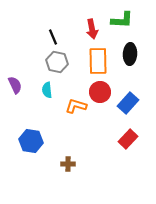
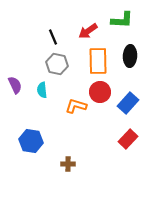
red arrow: moved 4 px left, 2 px down; rotated 66 degrees clockwise
black ellipse: moved 2 px down
gray hexagon: moved 2 px down
cyan semicircle: moved 5 px left
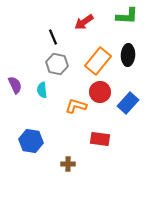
green L-shape: moved 5 px right, 4 px up
red arrow: moved 4 px left, 9 px up
black ellipse: moved 2 px left, 1 px up
orange rectangle: rotated 40 degrees clockwise
red rectangle: moved 28 px left; rotated 54 degrees clockwise
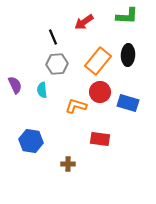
gray hexagon: rotated 15 degrees counterclockwise
blue rectangle: rotated 65 degrees clockwise
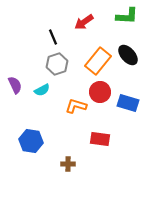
black ellipse: rotated 45 degrees counterclockwise
gray hexagon: rotated 15 degrees counterclockwise
cyan semicircle: rotated 112 degrees counterclockwise
